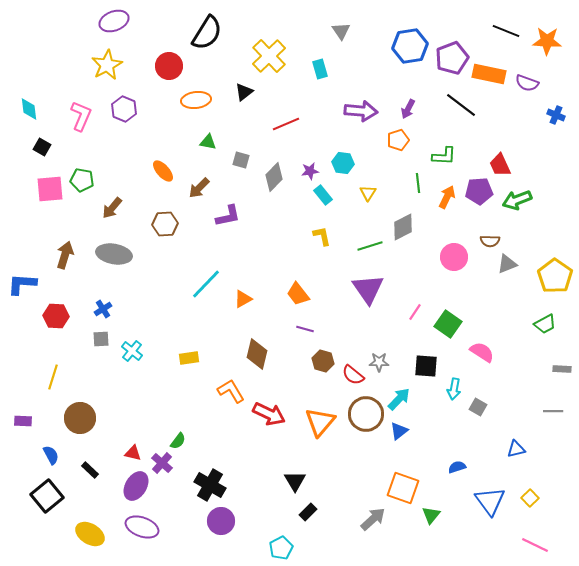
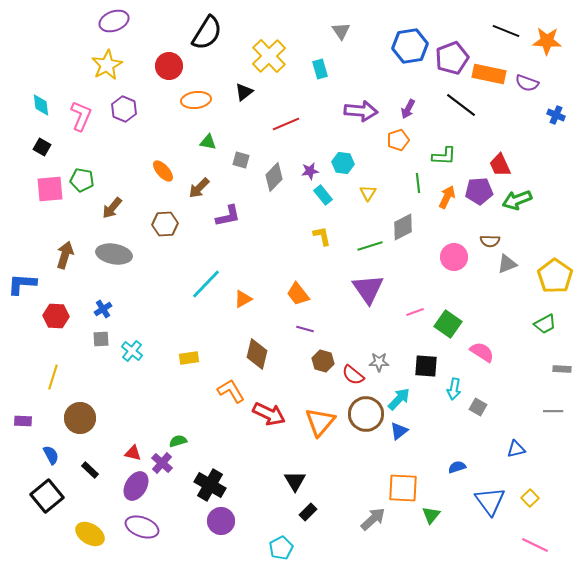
cyan diamond at (29, 109): moved 12 px right, 4 px up
pink line at (415, 312): rotated 36 degrees clockwise
green semicircle at (178, 441): rotated 144 degrees counterclockwise
orange square at (403, 488): rotated 16 degrees counterclockwise
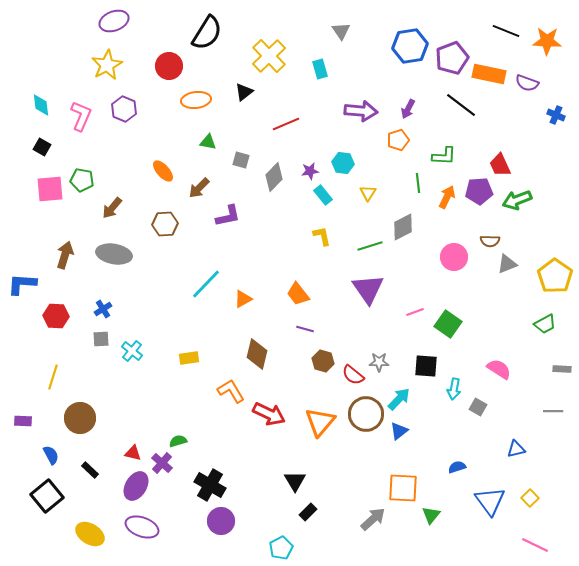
pink semicircle at (482, 352): moved 17 px right, 17 px down
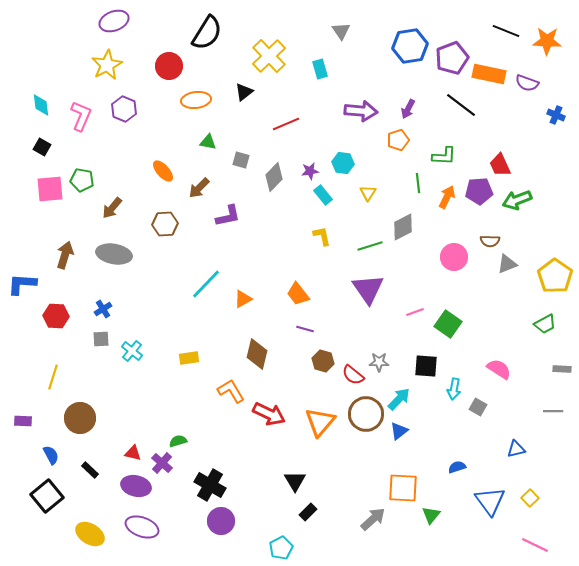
purple ellipse at (136, 486): rotated 72 degrees clockwise
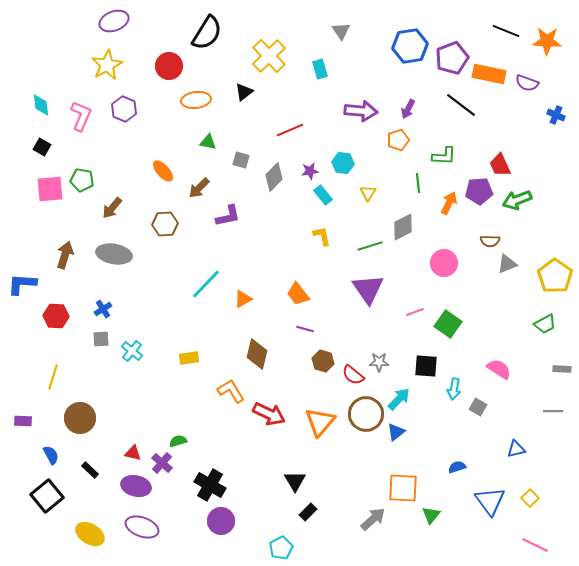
red line at (286, 124): moved 4 px right, 6 px down
orange arrow at (447, 197): moved 2 px right, 6 px down
pink circle at (454, 257): moved 10 px left, 6 px down
blue triangle at (399, 431): moved 3 px left, 1 px down
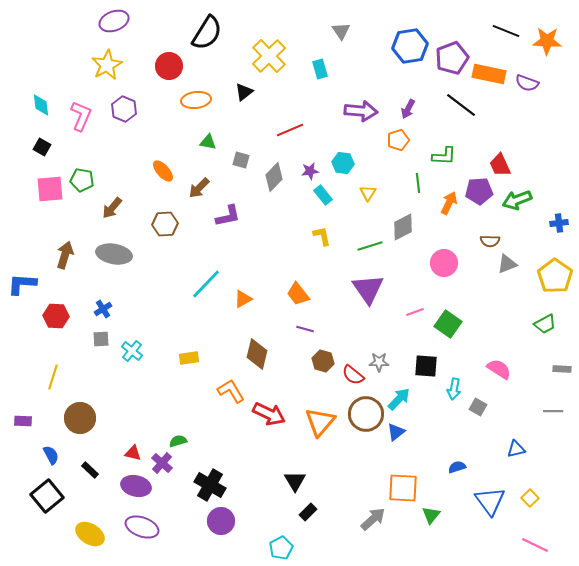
blue cross at (556, 115): moved 3 px right, 108 px down; rotated 30 degrees counterclockwise
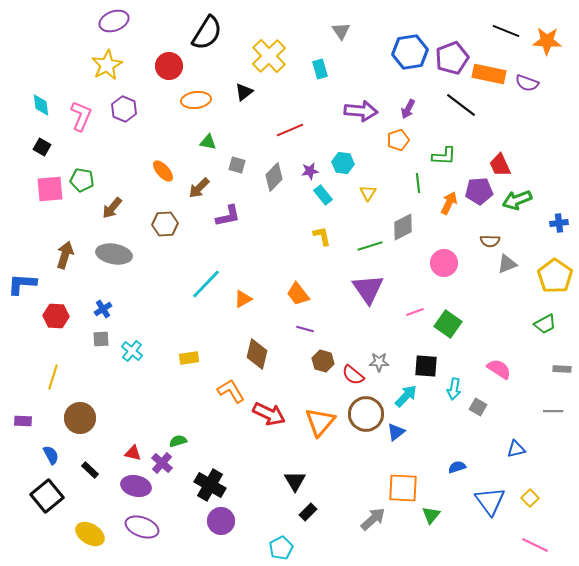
blue hexagon at (410, 46): moved 6 px down
gray square at (241, 160): moved 4 px left, 5 px down
cyan arrow at (399, 399): moved 7 px right, 3 px up
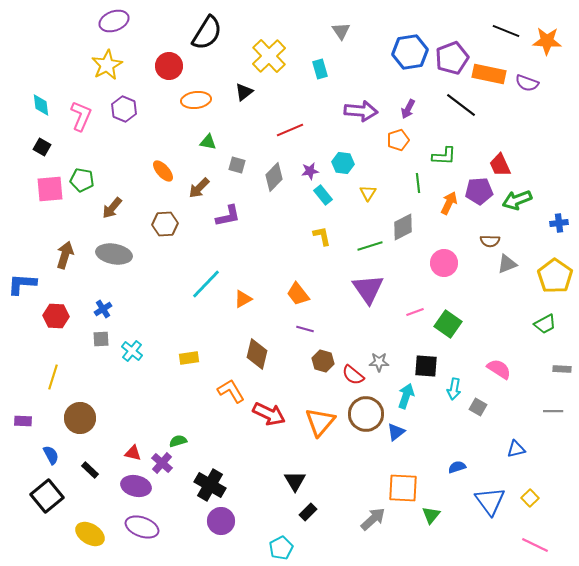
cyan arrow at (406, 396): rotated 25 degrees counterclockwise
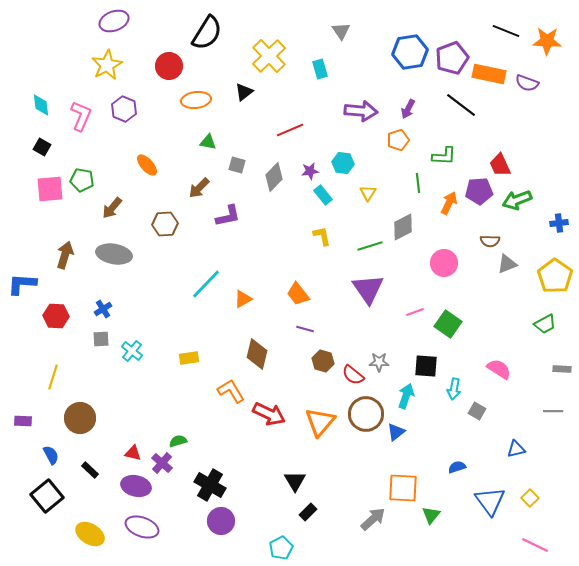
orange ellipse at (163, 171): moved 16 px left, 6 px up
gray square at (478, 407): moved 1 px left, 4 px down
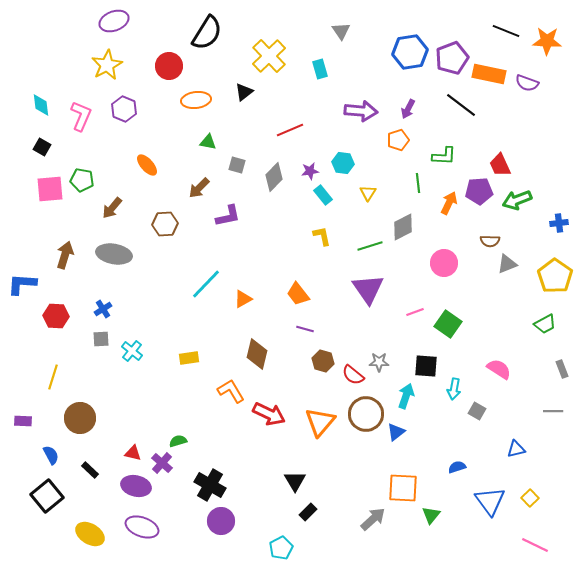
gray rectangle at (562, 369): rotated 66 degrees clockwise
